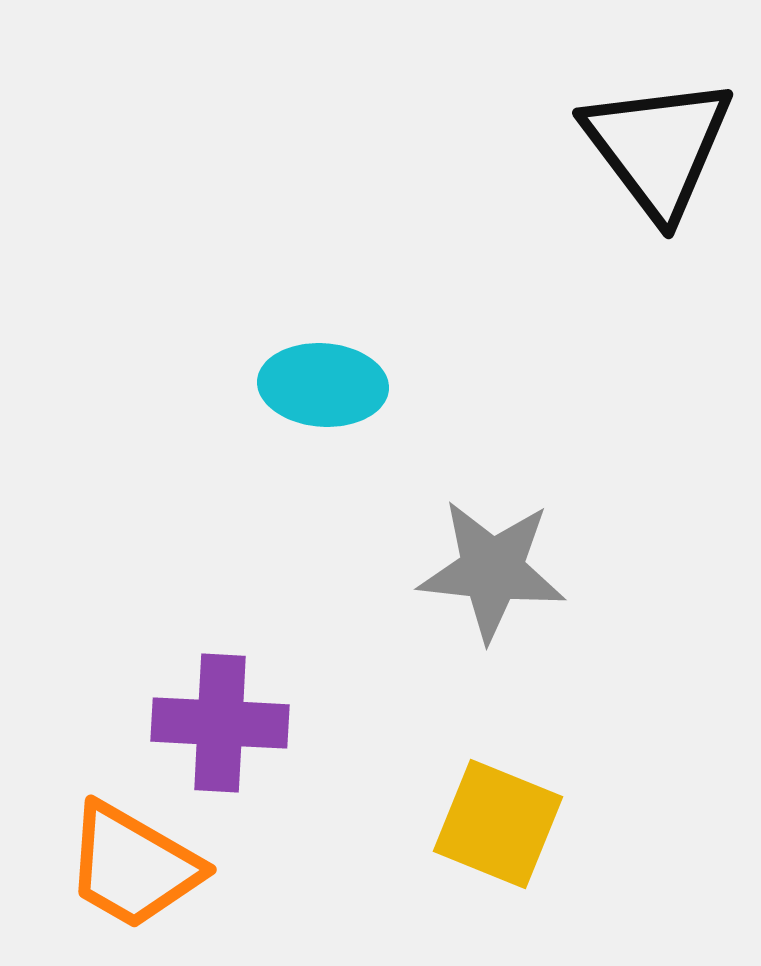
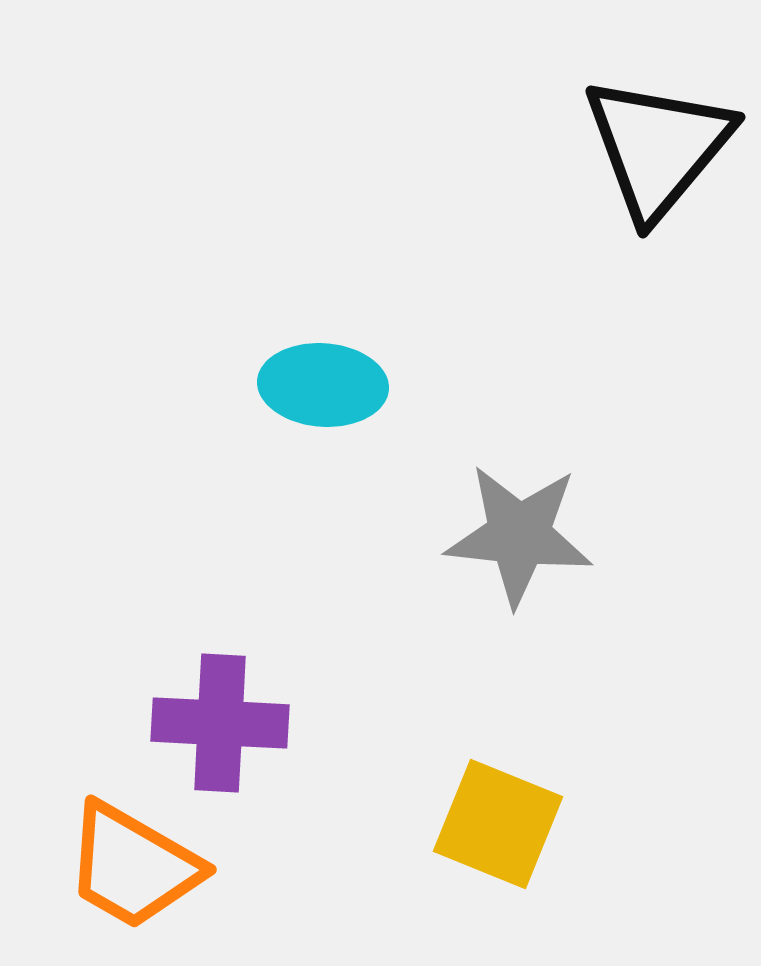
black triangle: rotated 17 degrees clockwise
gray star: moved 27 px right, 35 px up
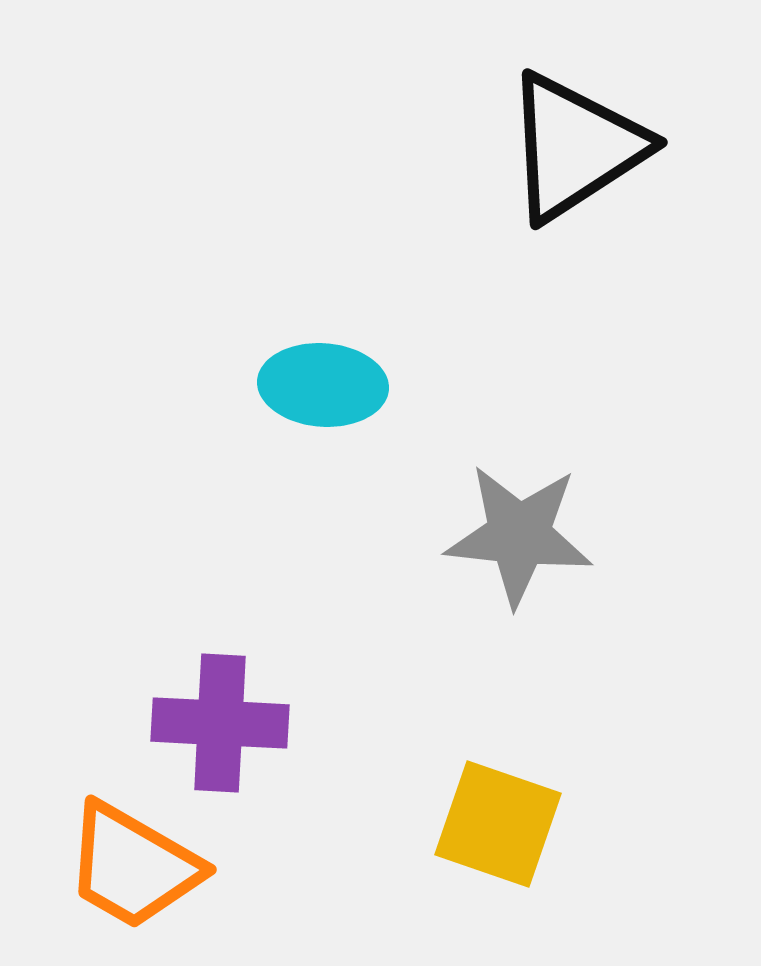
black triangle: moved 83 px left; rotated 17 degrees clockwise
yellow square: rotated 3 degrees counterclockwise
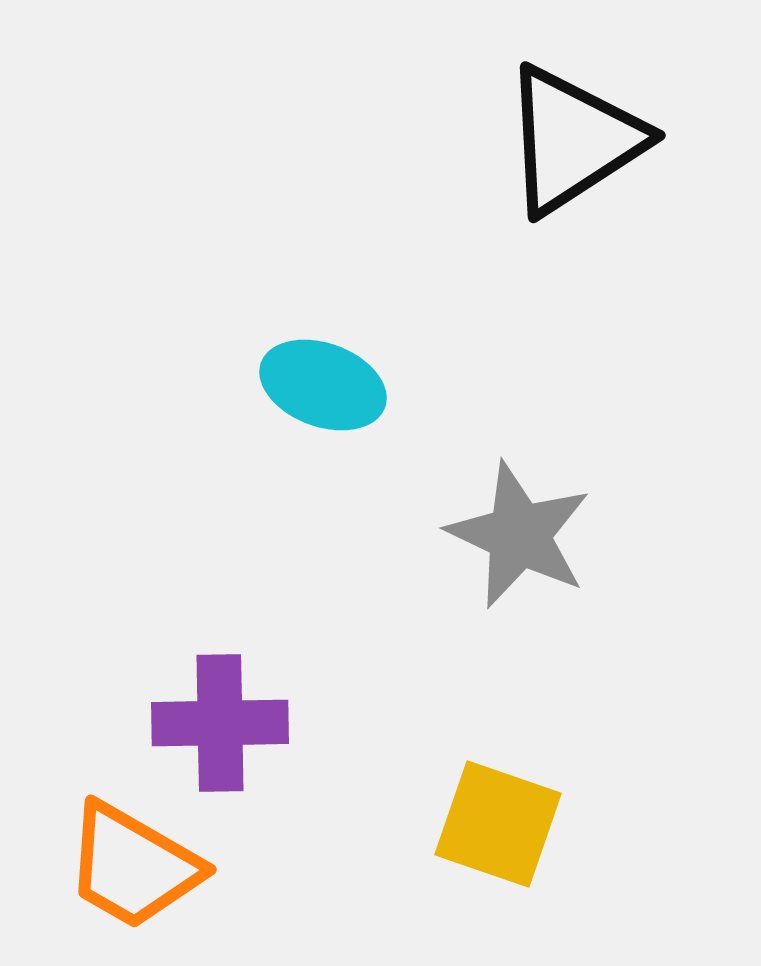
black triangle: moved 2 px left, 7 px up
cyan ellipse: rotated 16 degrees clockwise
gray star: rotated 19 degrees clockwise
purple cross: rotated 4 degrees counterclockwise
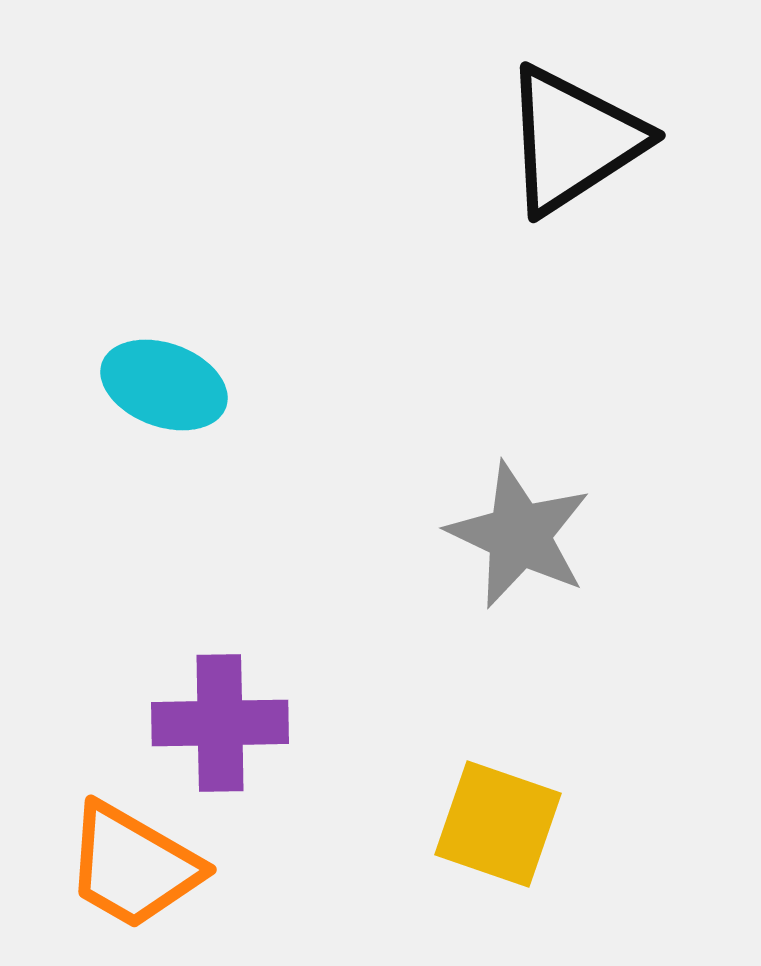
cyan ellipse: moved 159 px left
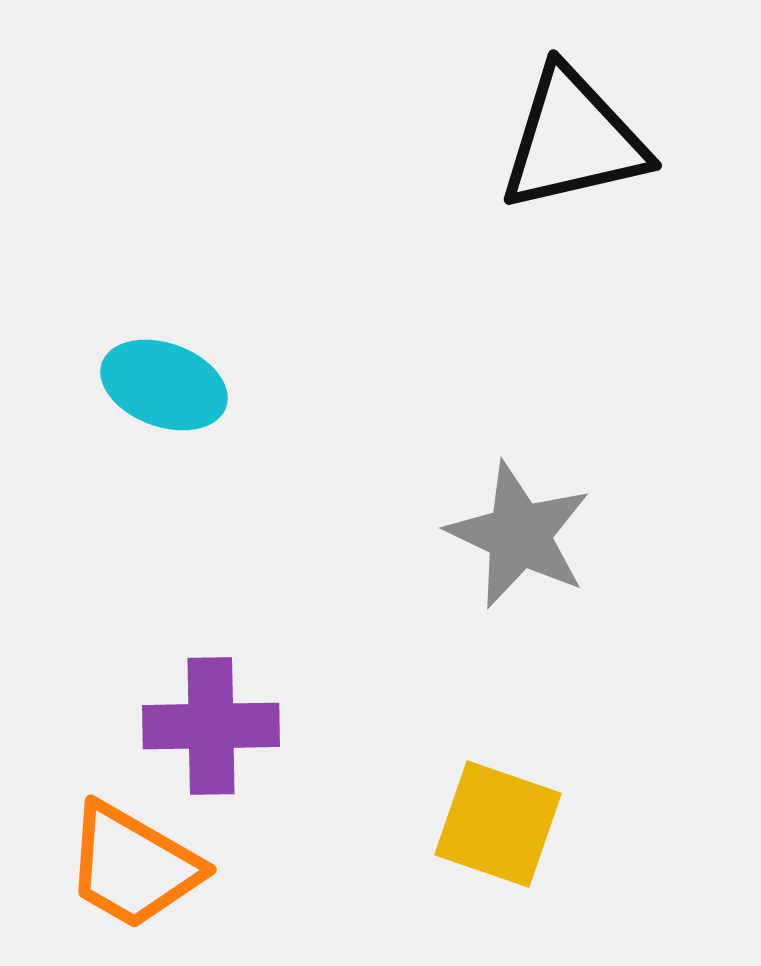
black triangle: rotated 20 degrees clockwise
purple cross: moved 9 px left, 3 px down
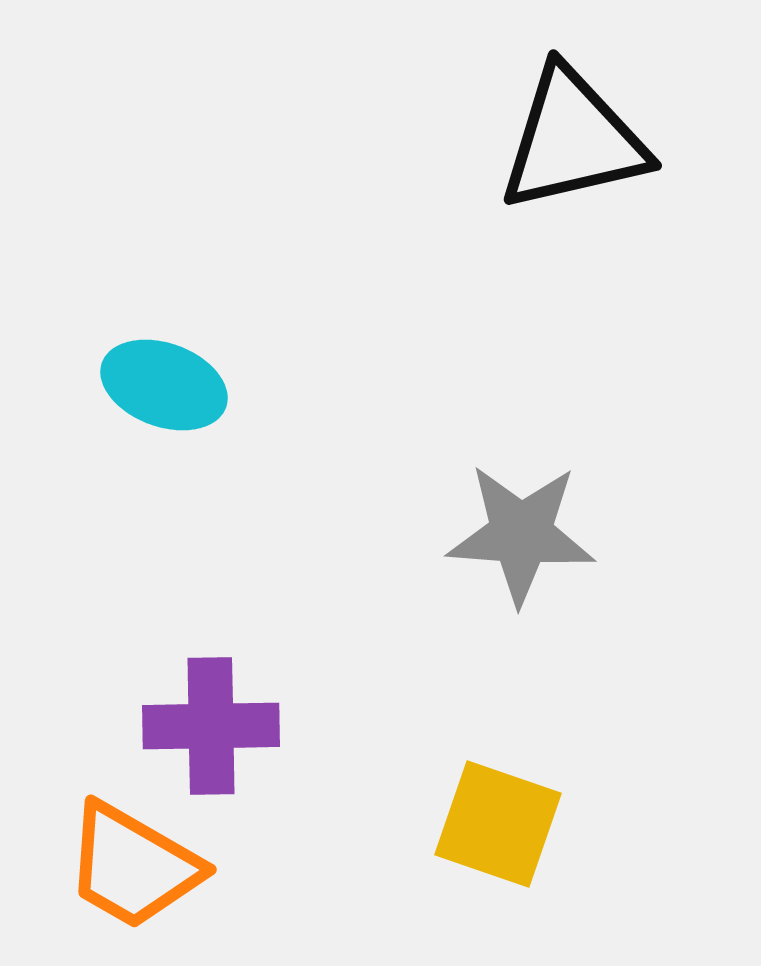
gray star: moved 2 px right, 1 px up; rotated 21 degrees counterclockwise
